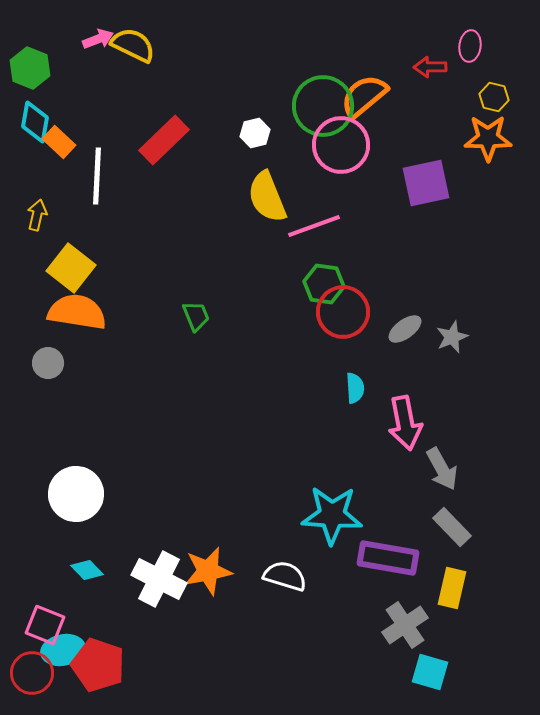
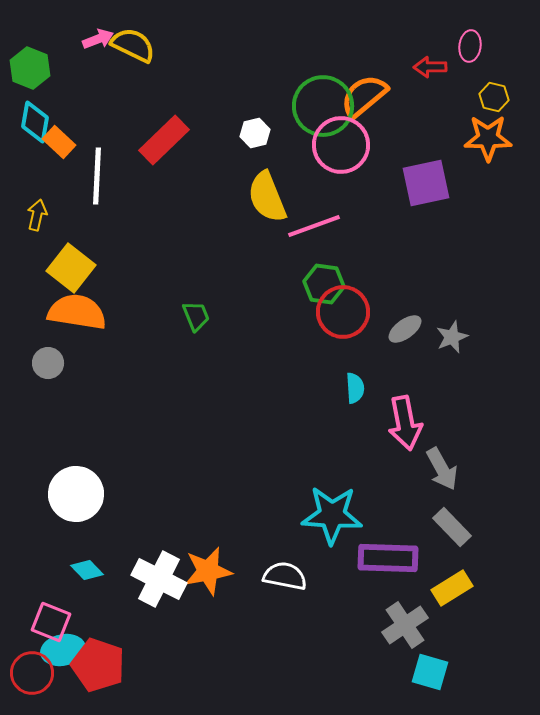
purple rectangle at (388, 558): rotated 8 degrees counterclockwise
white semicircle at (285, 576): rotated 6 degrees counterclockwise
yellow rectangle at (452, 588): rotated 45 degrees clockwise
pink square at (45, 625): moved 6 px right, 3 px up
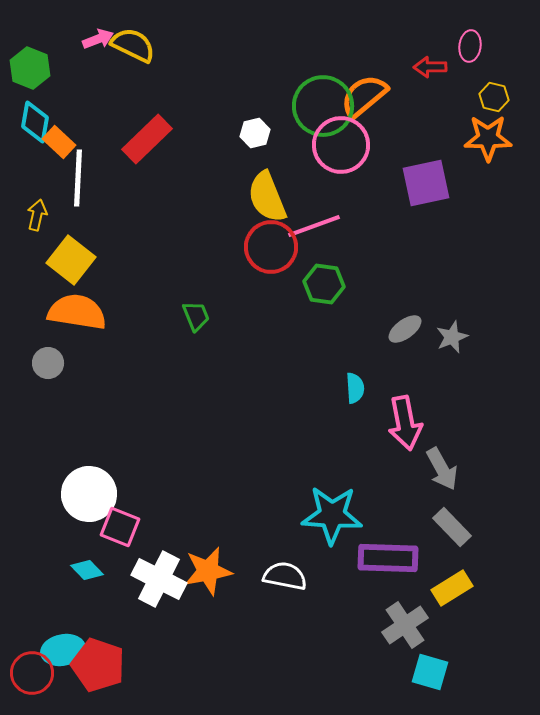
red rectangle at (164, 140): moved 17 px left, 1 px up
white line at (97, 176): moved 19 px left, 2 px down
yellow square at (71, 268): moved 8 px up
red circle at (343, 312): moved 72 px left, 65 px up
white circle at (76, 494): moved 13 px right
pink square at (51, 622): moved 69 px right, 95 px up
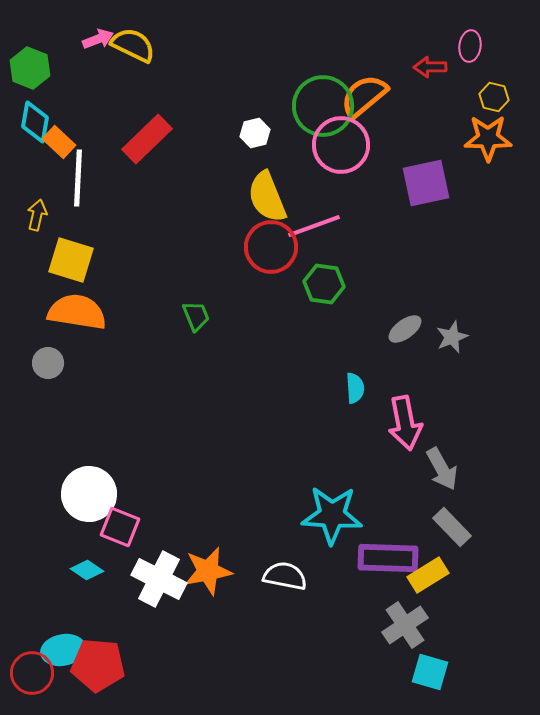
yellow square at (71, 260): rotated 21 degrees counterclockwise
cyan diamond at (87, 570): rotated 12 degrees counterclockwise
yellow rectangle at (452, 588): moved 24 px left, 13 px up
red pentagon at (98, 665): rotated 14 degrees counterclockwise
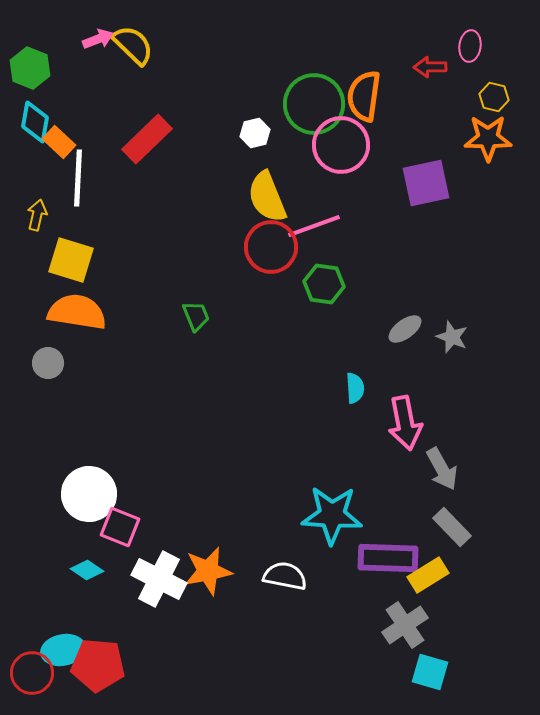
yellow semicircle at (133, 45): rotated 18 degrees clockwise
orange semicircle at (364, 96): rotated 42 degrees counterclockwise
green circle at (323, 106): moved 9 px left, 2 px up
gray star at (452, 337): rotated 28 degrees counterclockwise
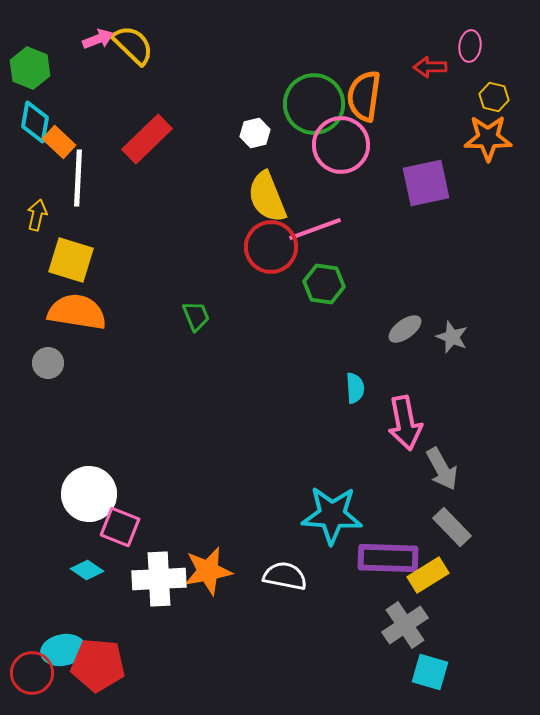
pink line at (314, 226): moved 1 px right, 3 px down
white cross at (159, 579): rotated 30 degrees counterclockwise
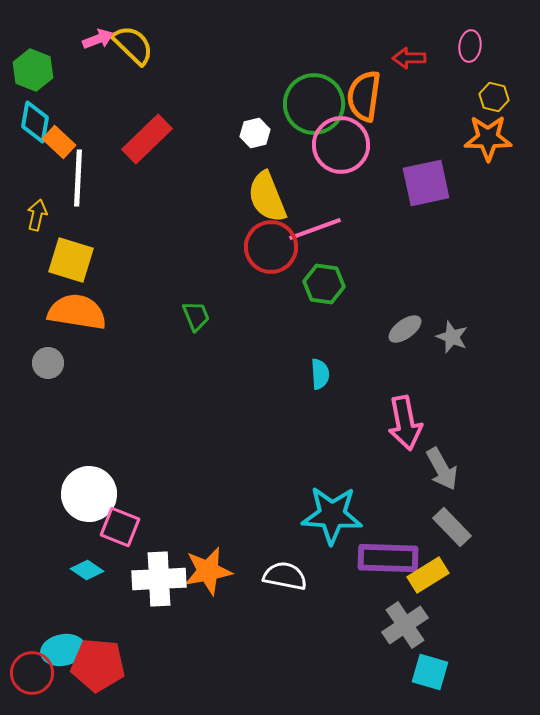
red arrow at (430, 67): moved 21 px left, 9 px up
green hexagon at (30, 68): moved 3 px right, 2 px down
cyan semicircle at (355, 388): moved 35 px left, 14 px up
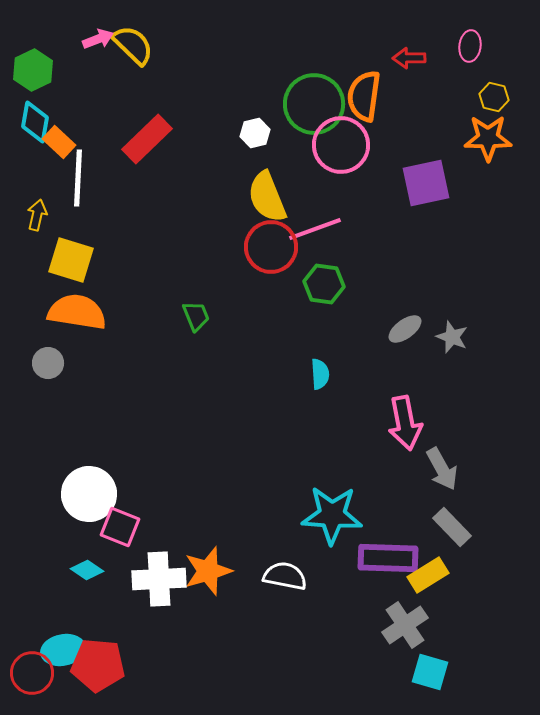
green hexagon at (33, 70): rotated 12 degrees clockwise
orange star at (208, 571): rotated 6 degrees counterclockwise
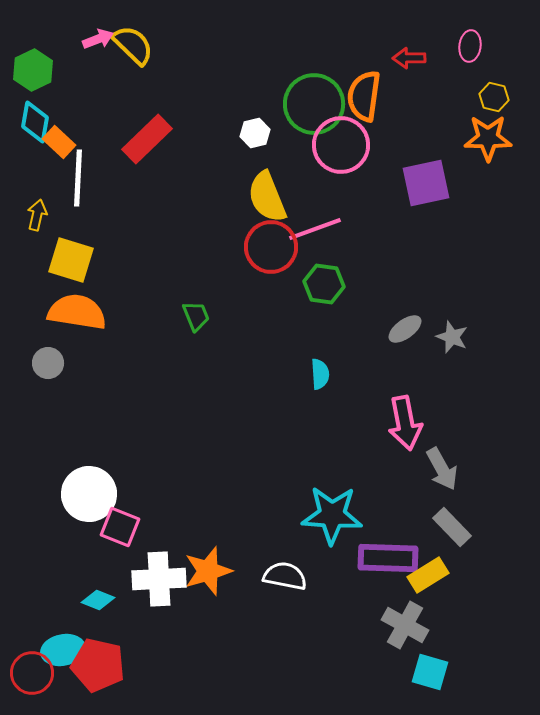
cyan diamond at (87, 570): moved 11 px right, 30 px down; rotated 12 degrees counterclockwise
gray cross at (405, 625): rotated 27 degrees counterclockwise
red pentagon at (98, 665): rotated 8 degrees clockwise
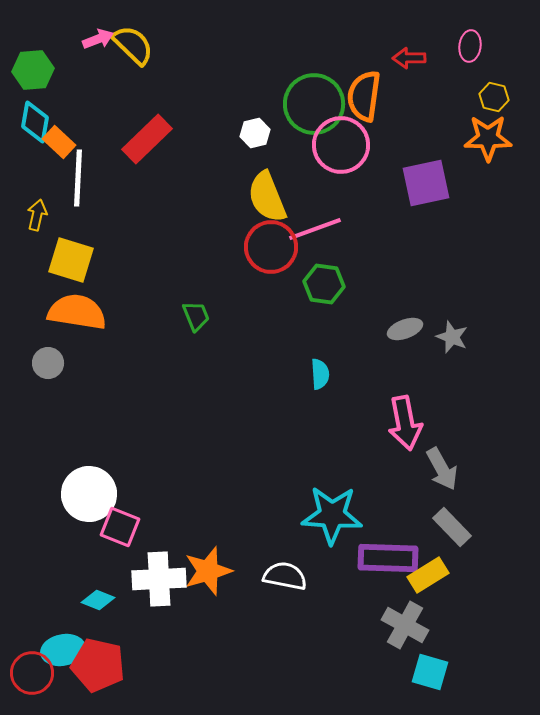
green hexagon at (33, 70): rotated 21 degrees clockwise
gray ellipse at (405, 329): rotated 16 degrees clockwise
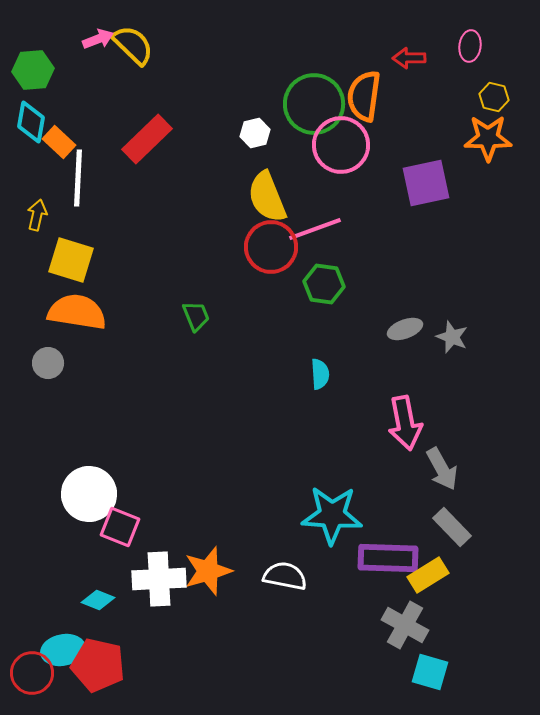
cyan diamond at (35, 122): moved 4 px left
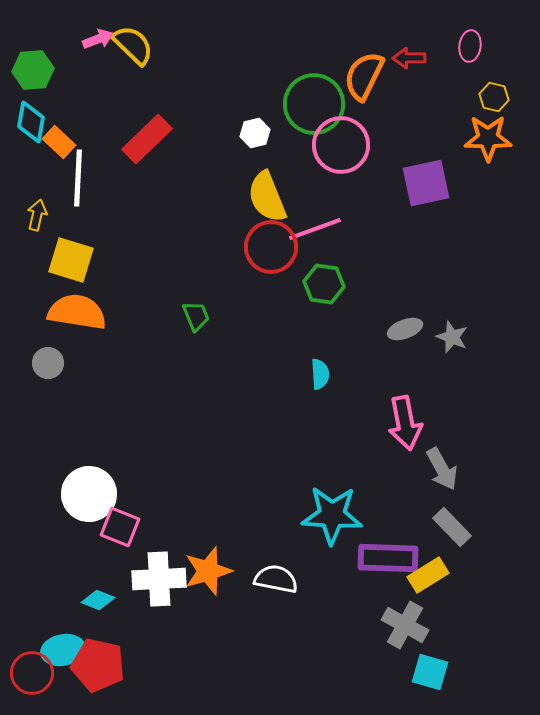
orange semicircle at (364, 96): moved 20 px up; rotated 18 degrees clockwise
white semicircle at (285, 576): moved 9 px left, 3 px down
